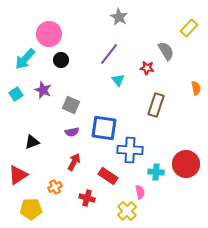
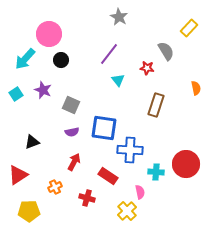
yellow pentagon: moved 2 px left, 2 px down
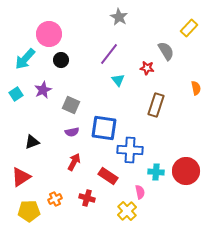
purple star: rotated 24 degrees clockwise
red circle: moved 7 px down
red triangle: moved 3 px right, 2 px down
orange cross: moved 12 px down
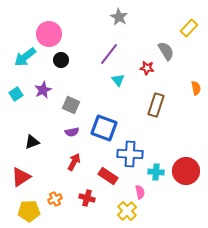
cyan arrow: moved 2 px up; rotated 10 degrees clockwise
blue square: rotated 12 degrees clockwise
blue cross: moved 4 px down
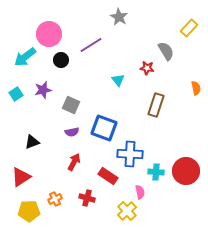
purple line: moved 18 px left, 9 px up; rotated 20 degrees clockwise
purple star: rotated 12 degrees clockwise
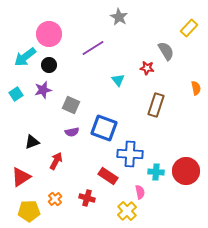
purple line: moved 2 px right, 3 px down
black circle: moved 12 px left, 5 px down
red arrow: moved 18 px left, 1 px up
orange cross: rotated 16 degrees counterclockwise
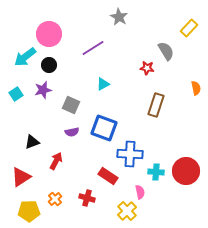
cyan triangle: moved 15 px left, 4 px down; rotated 40 degrees clockwise
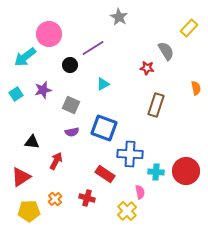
black circle: moved 21 px right
black triangle: rotated 28 degrees clockwise
red rectangle: moved 3 px left, 2 px up
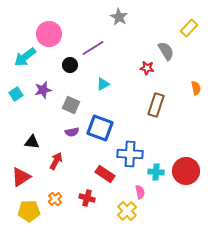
blue square: moved 4 px left
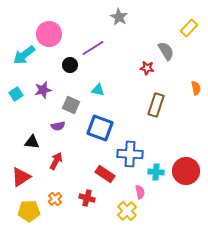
cyan arrow: moved 1 px left, 2 px up
cyan triangle: moved 5 px left, 6 px down; rotated 40 degrees clockwise
purple semicircle: moved 14 px left, 6 px up
